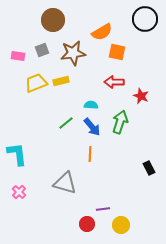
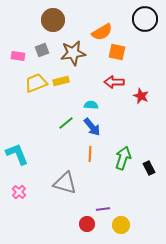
green arrow: moved 3 px right, 36 px down
cyan L-shape: rotated 15 degrees counterclockwise
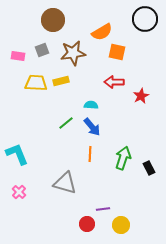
yellow trapezoid: rotated 25 degrees clockwise
red star: rotated 21 degrees clockwise
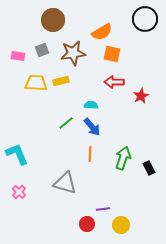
orange square: moved 5 px left, 2 px down
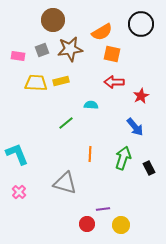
black circle: moved 4 px left, 5 px down
brown star: moved 3 px left, 4 px up
blue arrow: moved 43 px right
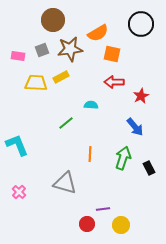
orange semicircle: moved 4 px left, 1 px down
yellow rectangle: moved 4 px up; rotated 14 degrees counterclockwise
cyan L-shape: moved 9 px up
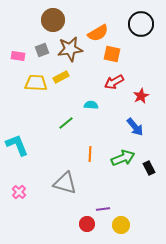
red arrow: rotated 30 degrees counterclockwise
green arrow: rotated 50 degrees clockwise
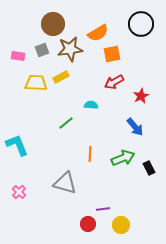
brown circle: moved 4 px down
orange square: rotated 24 degrees counterclockwise
red circle: moved 1 px right
